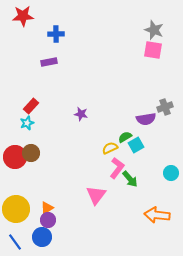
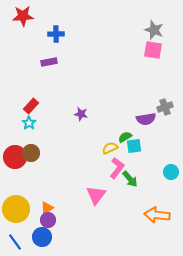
cyan star: moved 2 px right; rotated 16 degrees counterclockwise
cyan square: moved 2 px left, 1 px down; rotated 21 degrees clockwise
cyan circle: moved 1 px up
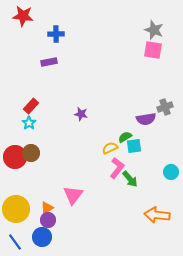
red star: rotated 10 degrees clockwise
pink triangle: moved 23 px left
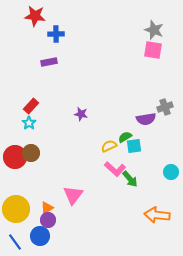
red star: moved 12 px right
yellow semicircle: moved 1 px left, 2 px up
pink L-shape: moved 2 px left, 1 px down; rotated 95 degrees clockwise
blue circle: moved 2 px left, 1 px up
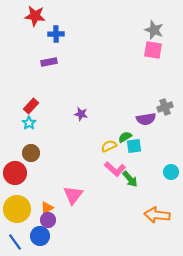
red circle: moved 16 px down
yellow circle: moved 1 px right
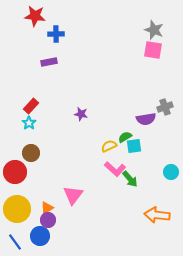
red circle: moved 1 px up
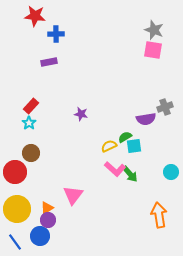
green arrow: moved 5 px up
orange arrow: moved 2 px right; rotated 75 degrees clockwise
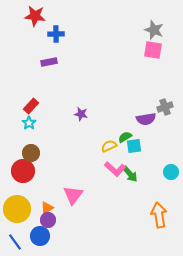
red circle: moved 8 px right, 1 px up
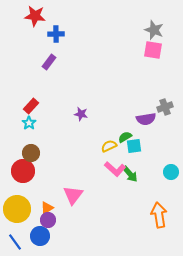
purple rectangle: rotated 42 degrees counterclockwise
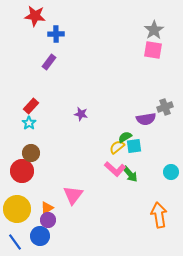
gray star: rotated 18 degrees clockwise
yellow semicircle: moved 8 px right, 1 px down; rotated 14 degrees counterclockwise
red circle: moved 1 px left
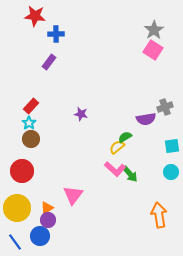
pink square: rotated 24 degrees clockwise
cyan square: moved 38 px right
brown circle: moved 14 px up
yellow circle: moved 1 px up
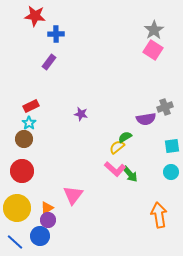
red rectangle: rotated 21 degrees clockwise
brown circle: moved 7 px left
blue line: rotated 12 degrees counterclockwise
